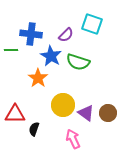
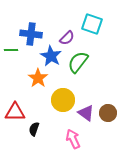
purple semicircle: moved 1 px right, 3 px down
green semicircle: rotated 110 degrees clockwise
yellow circle: moved 5 px up
red triangle: moved 2 px up
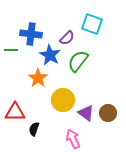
blue star: moved 1 px left, 1 px up
green semicircle: moved 1 px up
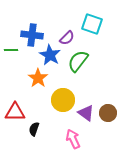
blue cross: moved 1 px right, 1 px down
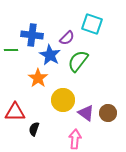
pink arrow: moved 2 px right; rotated 30 degrees clockwise
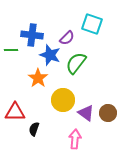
blue star: rotated 10 degrees counterclockwise
green semicircle: moved 2 px left, 2 px down
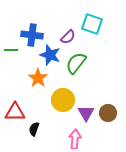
purple semicircle: moved 1 px right, 1 px up
purple triangle: rotated 24 degrees clockwise
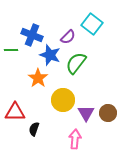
cyan square: rotated 20 degrees clockwise
blue cross: rotated 15 degrees clockwise
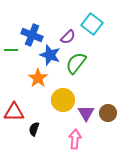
red triangle: moved 1 px left
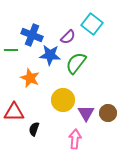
blue star: rotated 15 degrees counterclockwise
orange star: moved 8 px left; rotated 12 degrees counterclockwise
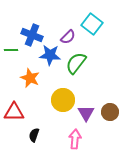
brown circle: moved 2 px right, 1 px up
black semicircle: moved 6 px down
